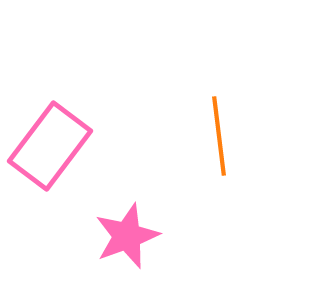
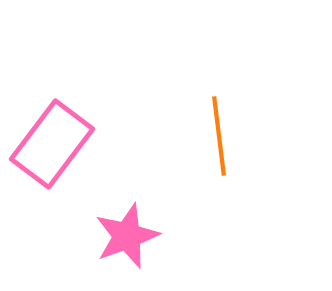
pink rectangle: moved 2 px right, 2 px up
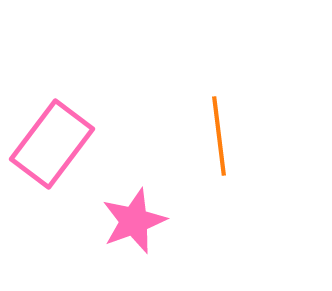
pink star: moved 7 px right, 15 px up
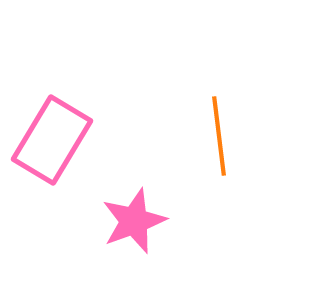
pink rectangle: moved 4 px up; rotated 6 degrees counterclockwise
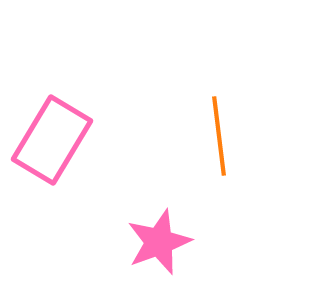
pink star: moved 25 px right, 21 px down
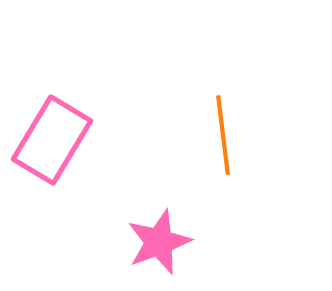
orange line: moved 4 px right, 1 px up
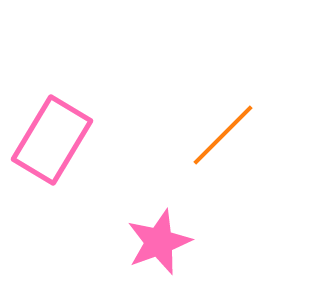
orange line: rotated 52 degrees clockwise
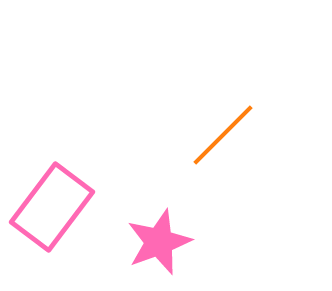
pink rectangle: moved 67 px down; rotated 6 degrees clockwise
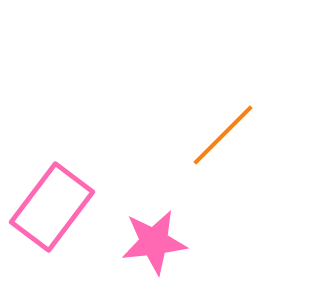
pink star: moved 5 px left; rotated 14 degrees clockwise
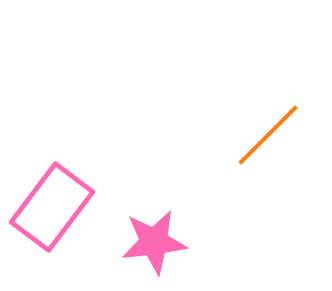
orange line: moved 45 px right
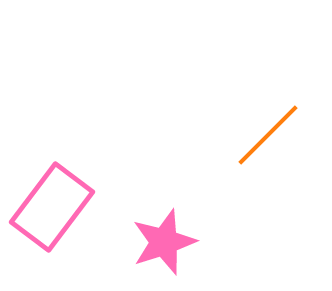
pink star: moved 10 px right; rotated 12 degrees counterclockwise
